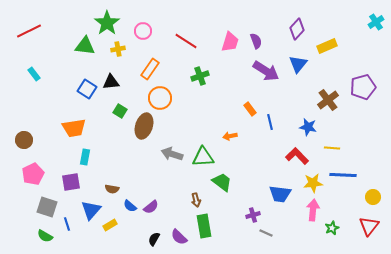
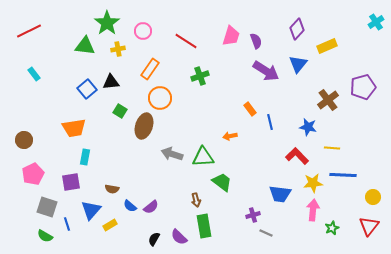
pink trapezoid at (230, 42): moved 1 px right, 6 px up
blue square at (87, 89): rotated 18 degrees clockwise
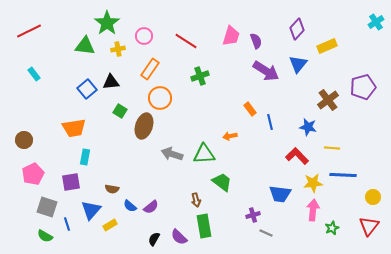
pink circle at (143, 31): moved 1 px right, 5 px down
green triangle at (203, 157): moved 1 px right, 3 px up
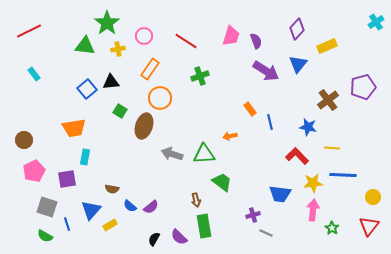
pink pentagon at (33, 174): moved 1 px right, 3 px up
purple square at (71, 182): moved 4 px left, 3 px up
green star at (332, 228): rotated 16 degrees counterclockwise
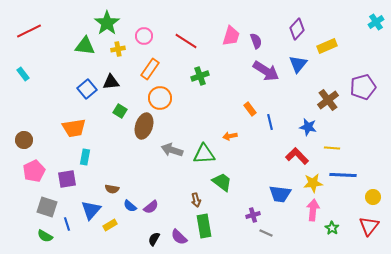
cyan rectangle at (34, 74): moved 11 px left
gray arrow at (172, 154): moved 4 px up
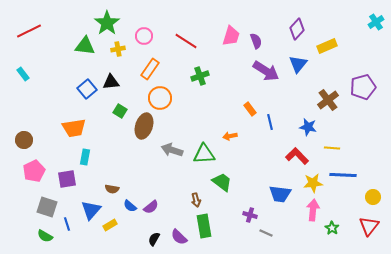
purple cross at (253, 215): moved 3 px left; rotated 32 degrees clockwise
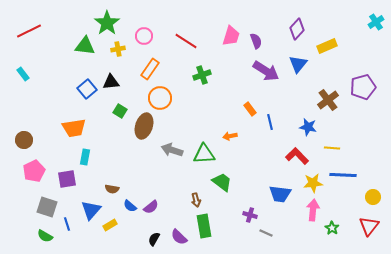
green cross at (200, 76): moved 2 px right, 1 px up
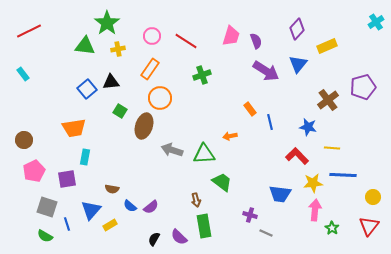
pink circle at (144, 36): moved 8 px right
pink arrow at (313, 210): moved 2 px right
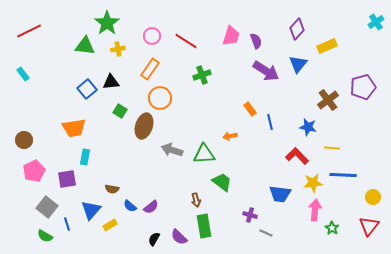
gray square at (47, 207): rotated 20 degrees clockwise
